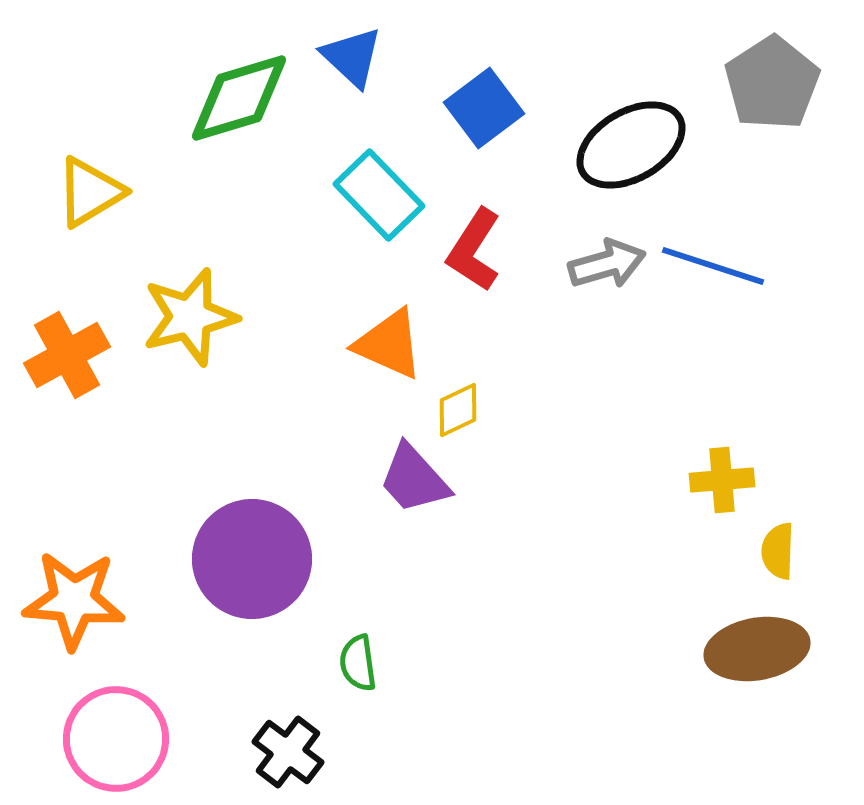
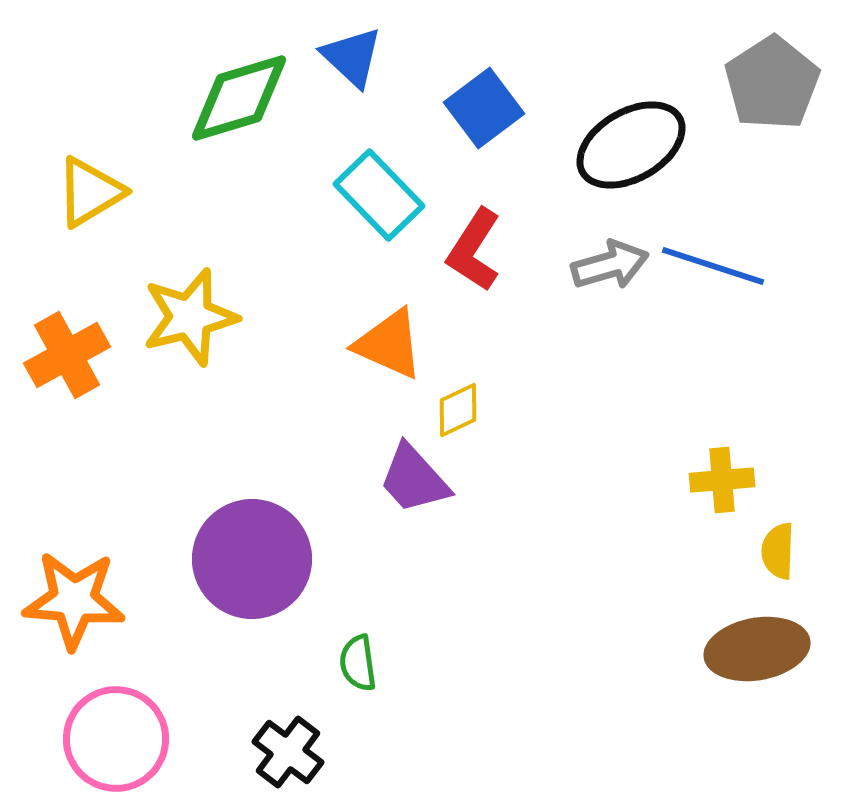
gray arrow: moved 3 px right, 1 px down
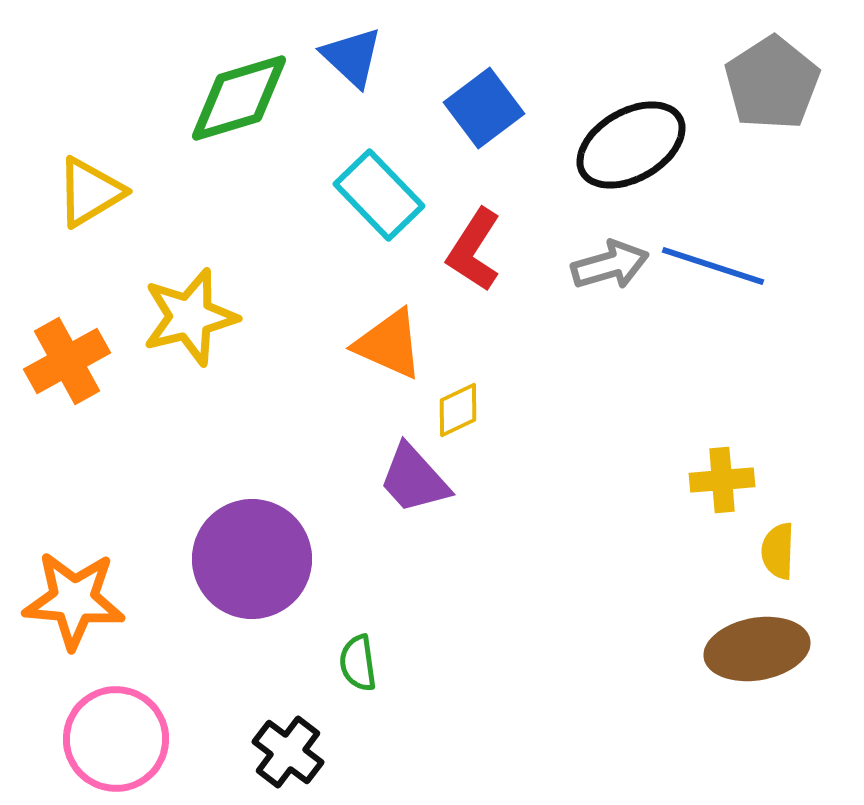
orange cross: moved 6 px down
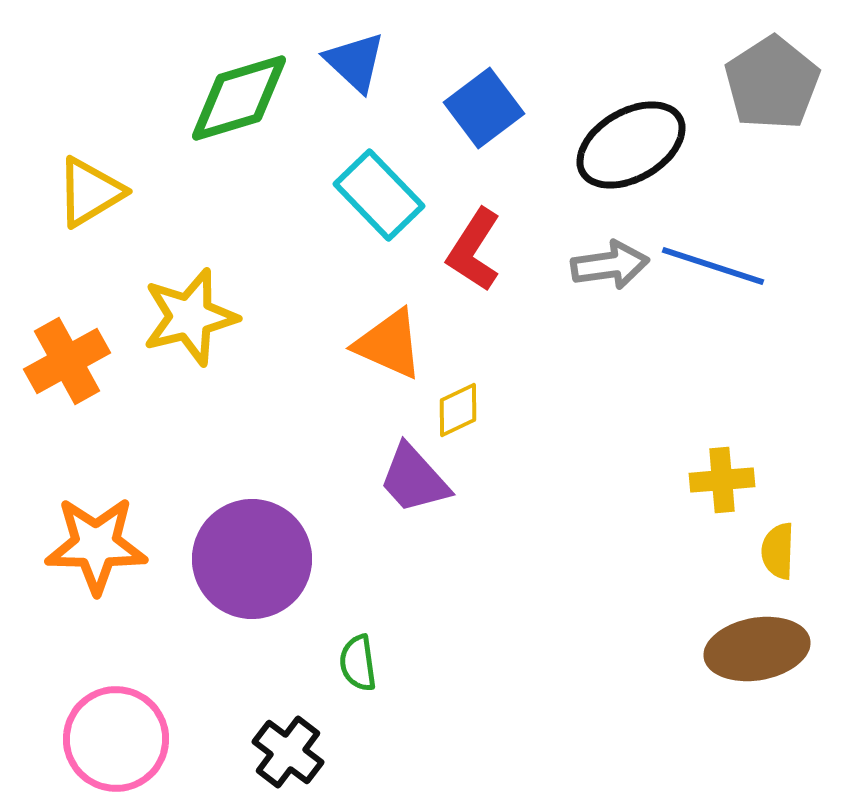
blue triangle: moved 3 px right, 5 px down
gray arrow: rotated 8 degrees clockwise
orange star: moved 22 px right, 55 px up; rotated 4 degrees counterclockwise
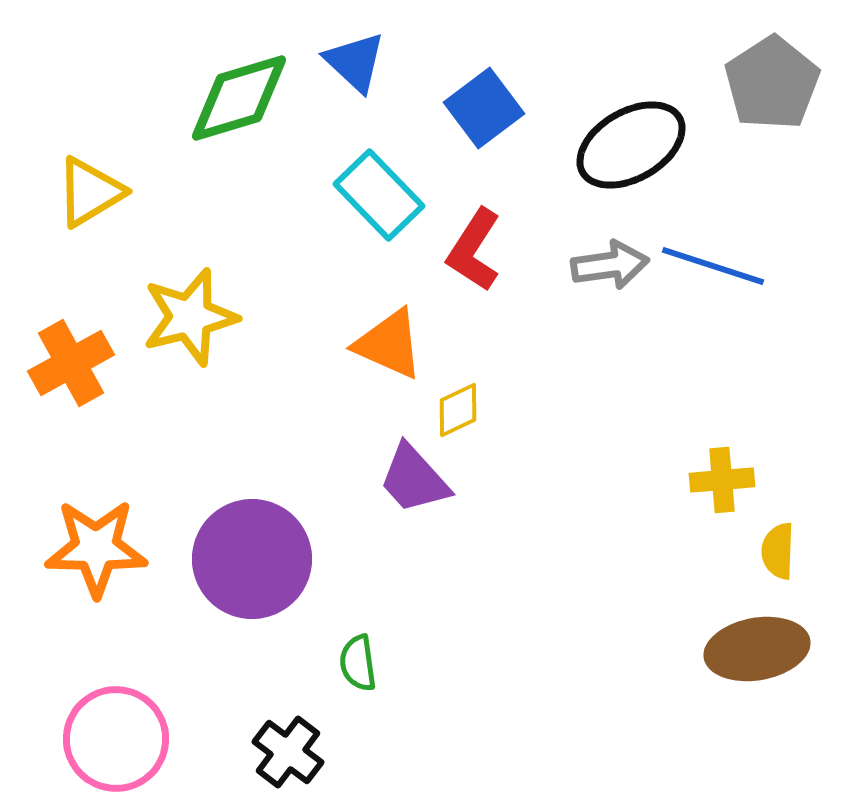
orange cross: moved 4 px right, 2 px down
orange star: moved 3 px down
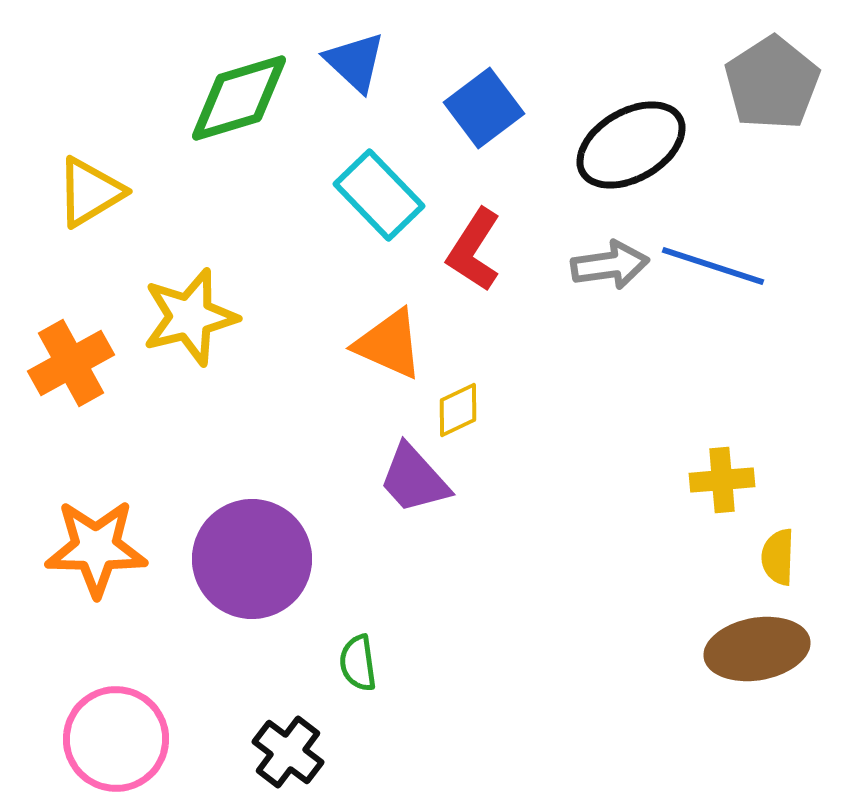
yellow semicircle: moved 6 px down
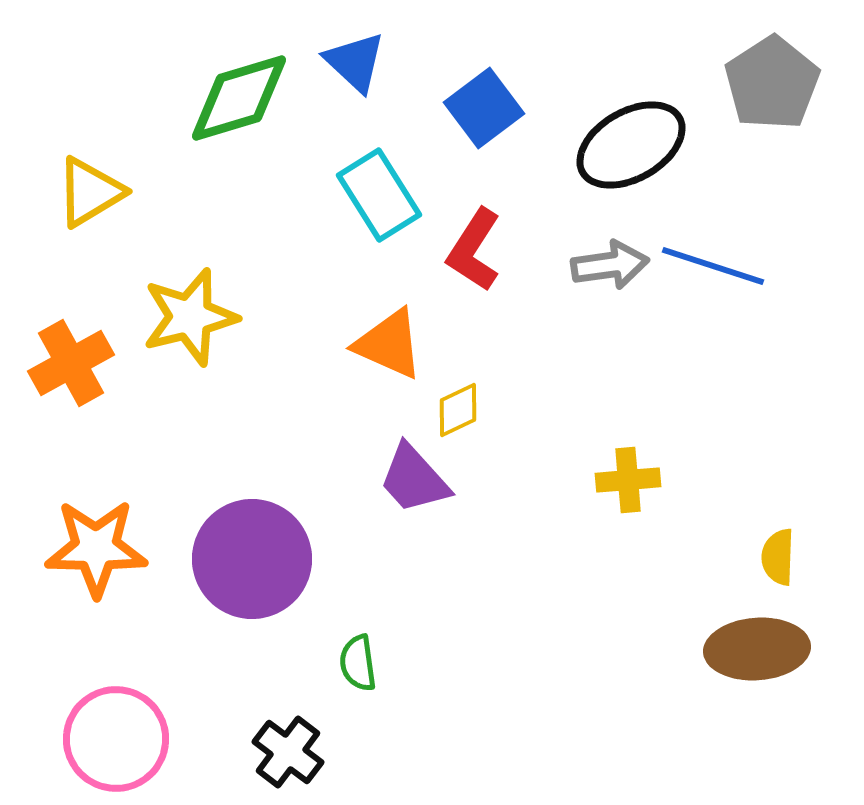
cyan rectangle: rotated 12 degrees clockwise
yellow cross: moved 94 px left
brown ellipse: rotated 6 degrees clockwise
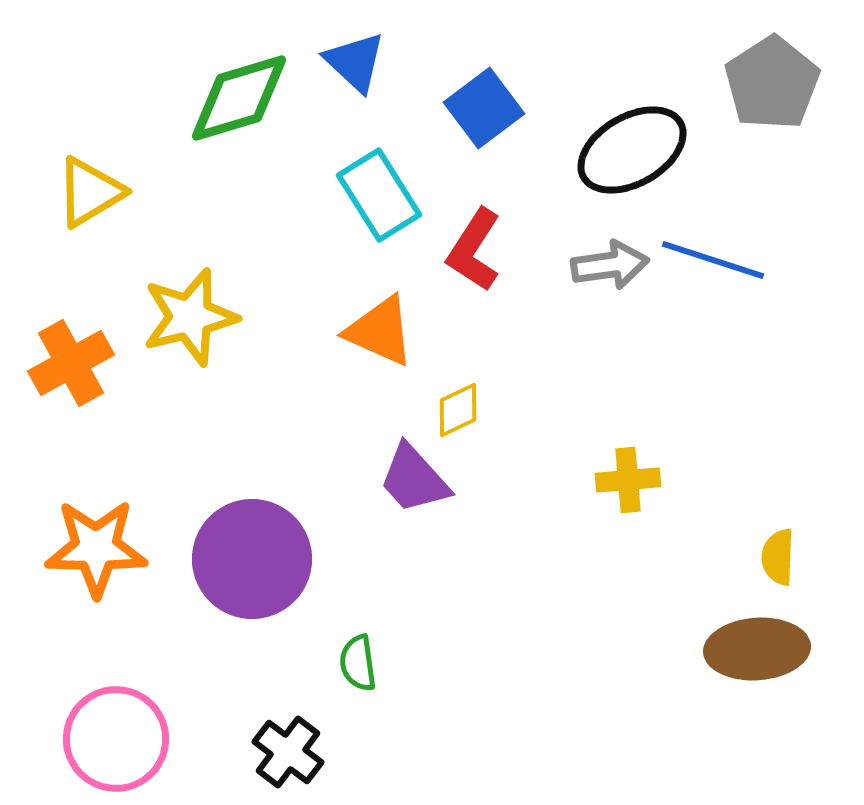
black ellipse: moved 1 px right, 5 px down
blue line: moved 6 px up
orange triangle: moved 9 px left, 13 px up
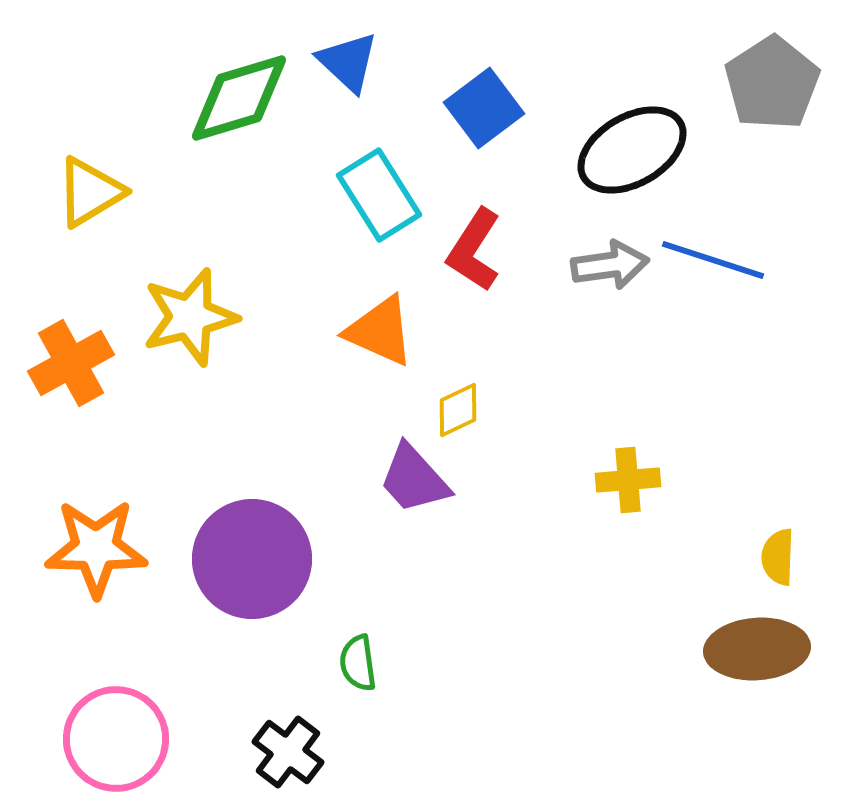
blue triangle: moved 7 px left
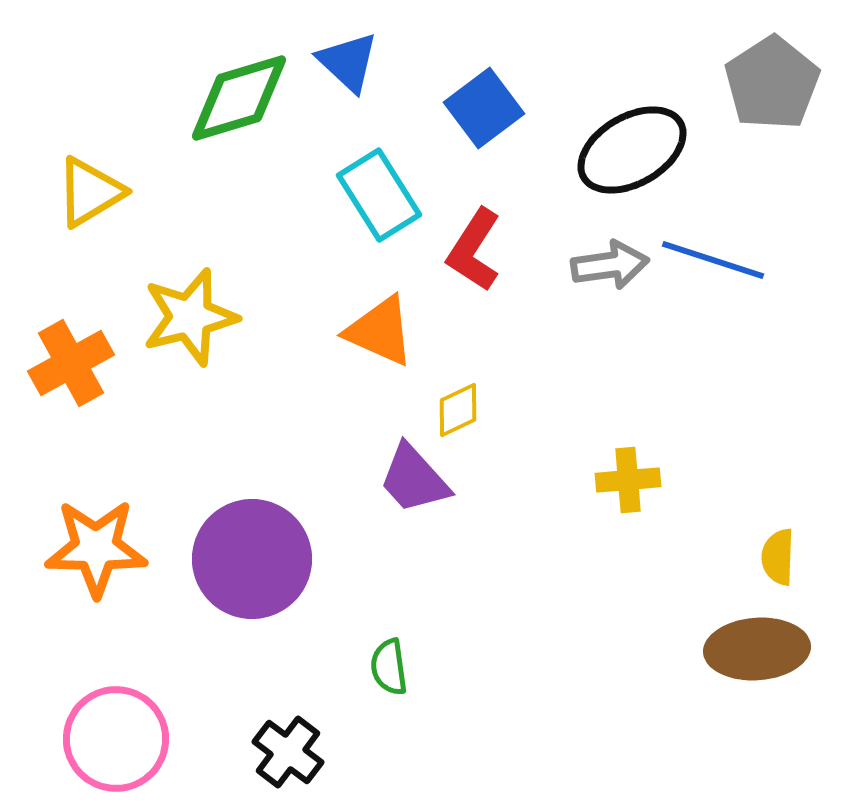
green semicircle: moved 31 px right, 4 px down
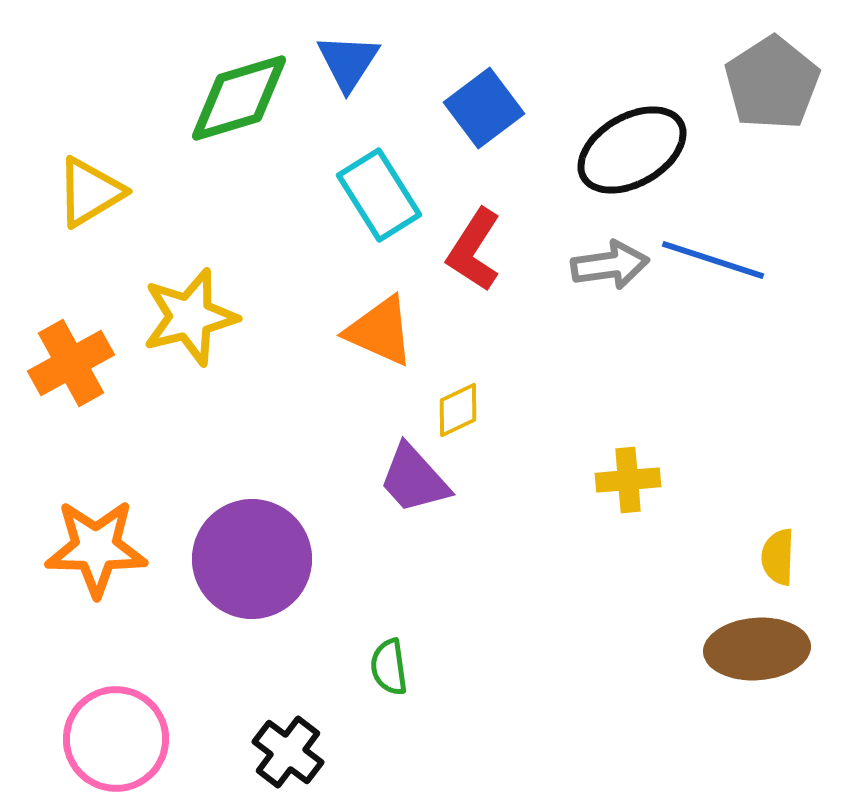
blue triangle: rotated 20 degrees clockwise
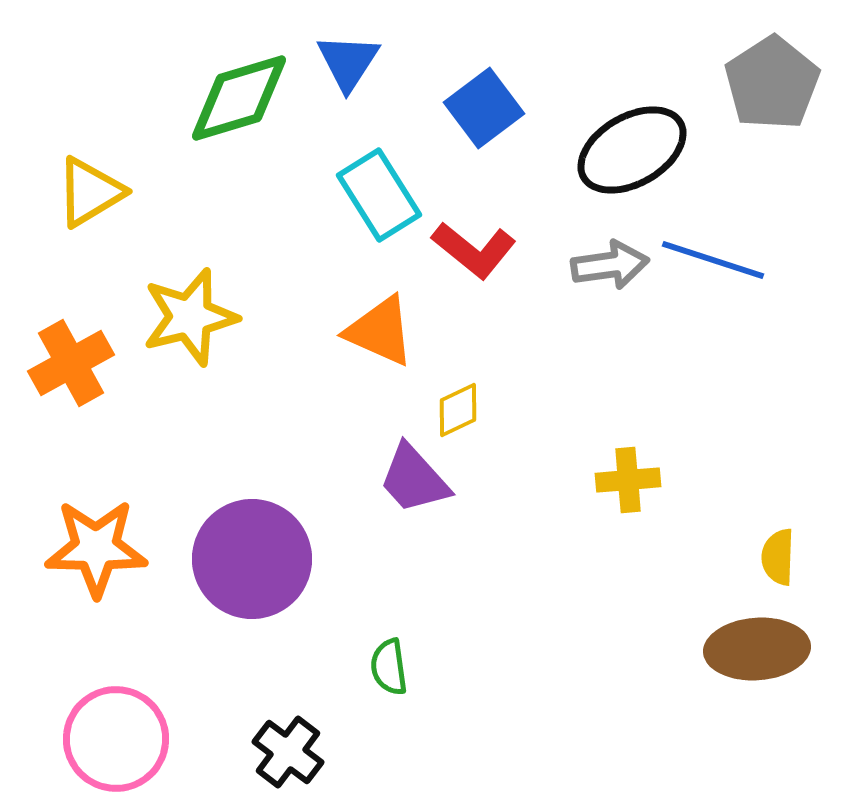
red L-shape: rotated 84 degrees counterclockwise
